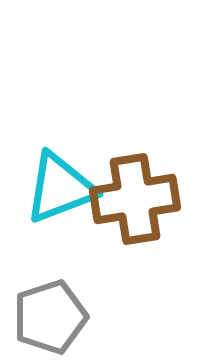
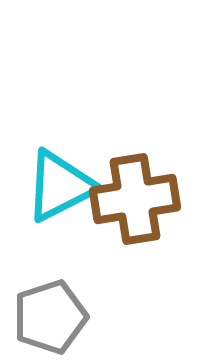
cyan triangle: moved 2 px up; rotated 6 degrees counterclockwise
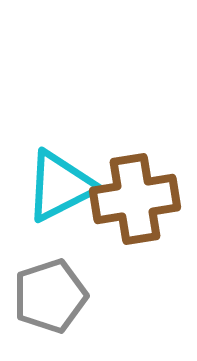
gray pentagon: moved 21 px up
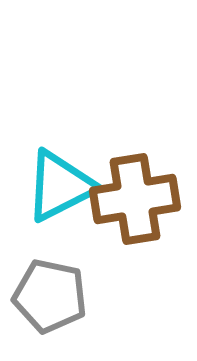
gray pentagon: rotated 30 degrees clockwise
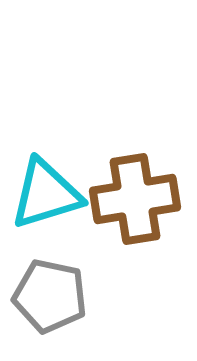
cyan triangle: moved 14 px left, 8 px down; rotated 10 degrees clockwise
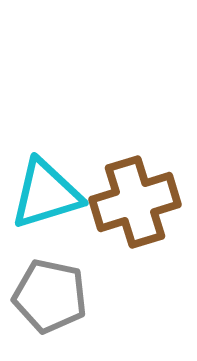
brown cross: moved 3 px down; rotated 8 degrees counterclockwise
